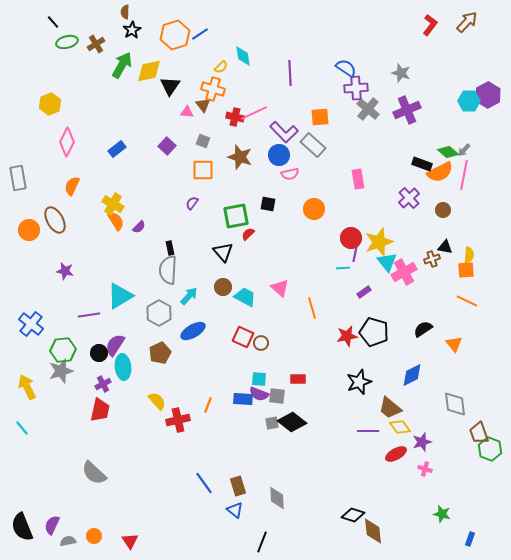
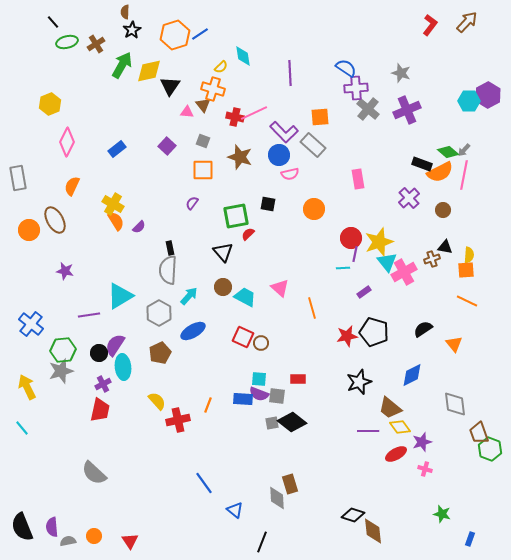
brown rectangle at (238, 486): moved 52 px right, 2 px up
purple semicircle at (52, 525): moved 2 px down; rotated 30 degrees counterclockwise
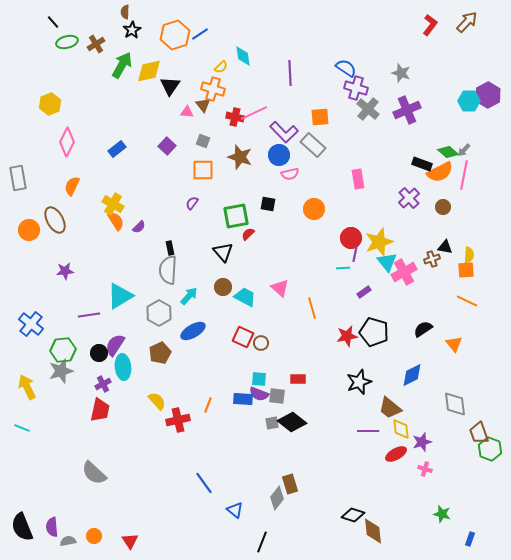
purple cross at (356, 88): rotated 20 degrees clockwise
brown circle at (443, 210): moved 3 px up
purple star at (65, 271): rotated 18 degrees counterclockwise
yellow diamond at (400, 427): moved 1 px right, 2 px down; rotated 30 degrees clockwise
cyan line at (22, 428): rotated 28 degrees counterclockwise
gray diamond at (277, 498): rotated 40 degrees clockwise
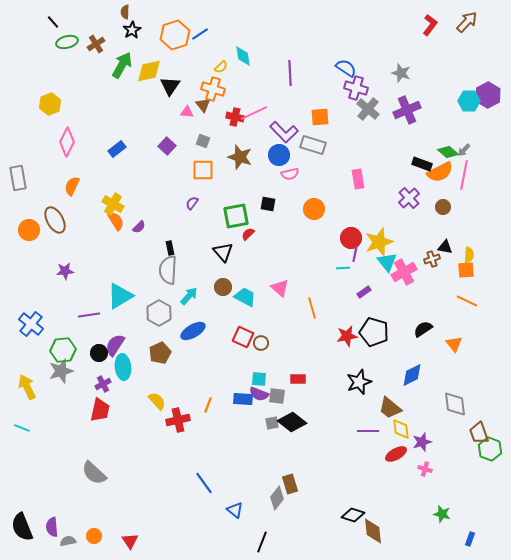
gray rectangle at (313, 145): rotated 25 degrees counterclockwise
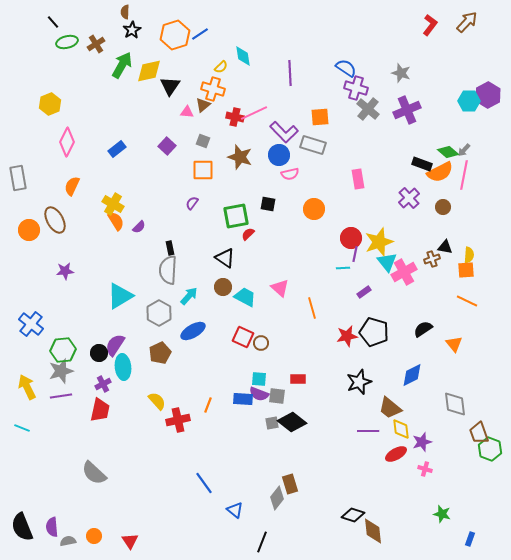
brown triangle at (203, 105): rotated 28 degrees clockwise
black triangle at (223, 252): moved 2 px right, 6 px down; rotated 15 degrees counterclockwise
purple line at (89, 315): moved 28 px left, 81 px down
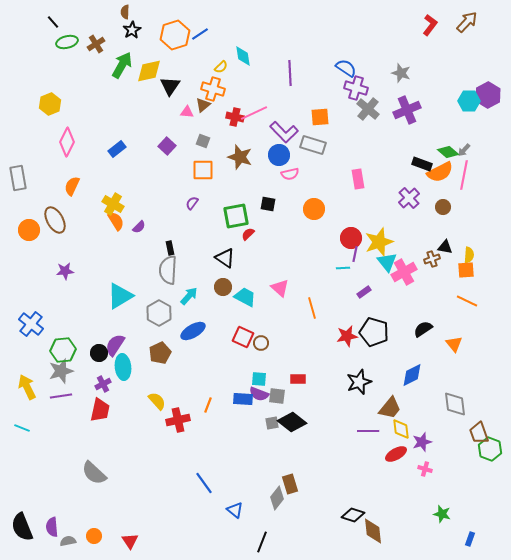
brown trapezoid at (390, 408): rotated 90 degrees counterclockwise
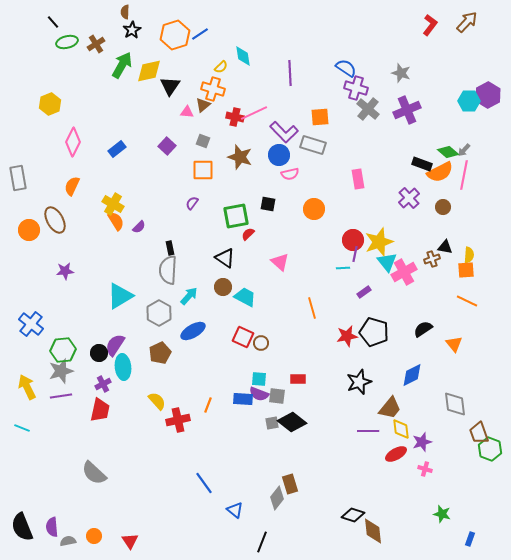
pink diamond at (67, 142): moved 6 px right
red circle at (351, 238): moved 2 px right, 2 px down
pink triangle at (280, 288): moved 26 px up
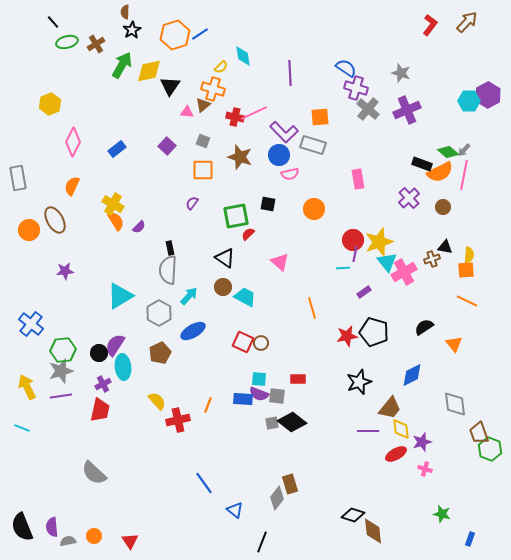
black semicircle at (423, 329): moved 1 px right, 2 px up
red square at (243, 337): moved 5 px down
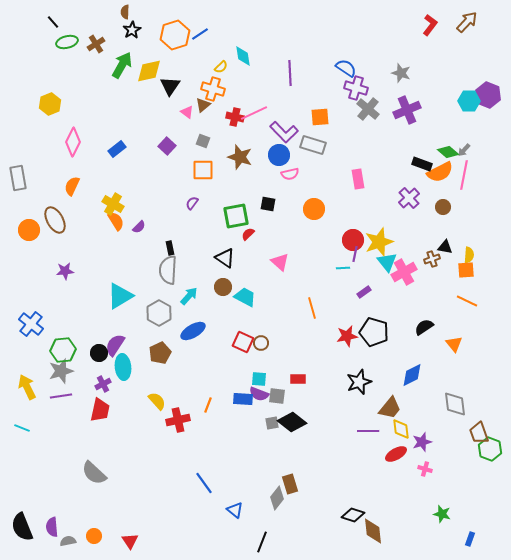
purple hexagon at (488, 95): rotated 10 degrees counterclockwise
pink triangle at (187, 112): rotated 32 degrees clockwise
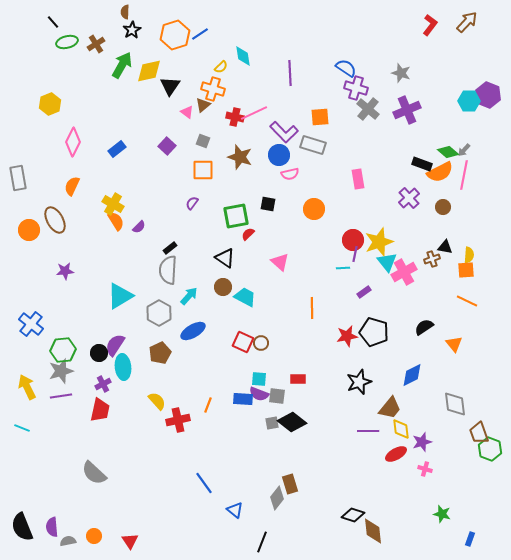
black rectangle at (170, 248): rotated 64 degrees clockwise
orange line at (312, 308): rotated 15 degrees clockwise
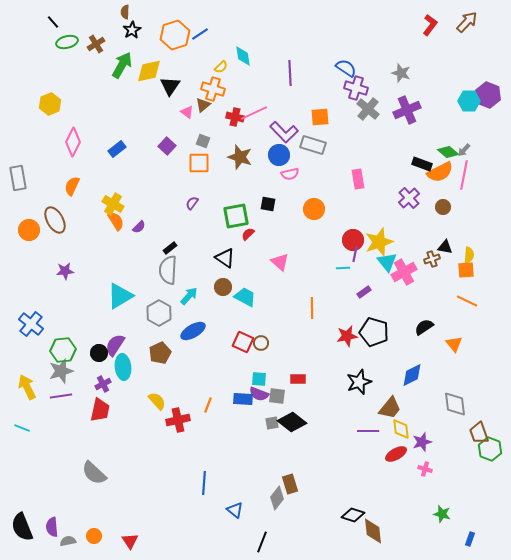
orange square at (203, 170): moved 4 px left, 7 px up
blue line at (204, 483): rotated 40 degrees clockwise
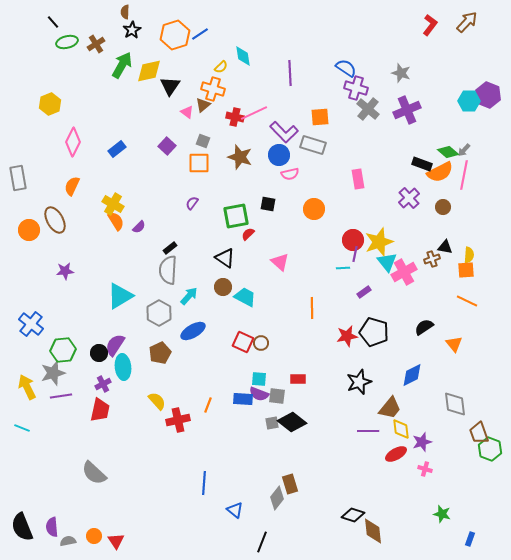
gray star at (61, 371): moved 8 px left, 2 px down
red triangle at (130, 541): moved 14 px left
